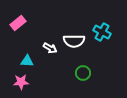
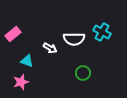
pink rectangle: moved 5 px left, 11 px down
white semicircle: moved 2 px up
cyan triangle: rotated 16 degrees clockwise
pink star: rotated 14 degrees counterclockwise
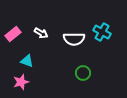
white arrow: moved 9 px left, 15 px up
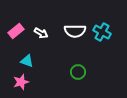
pink rectangle: moved 3 px right, 3 px up
white semicircle: moved 1 px right, 8 px up
green circle: moved 5 px left, 1 px up
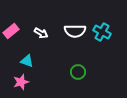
pink rectangle: moved 5 px left
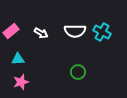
cyan triangle: moved 9 px left, 2 px up; rotated 24 degrees counterclockwise
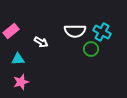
white arrow: moved 9 px down
green circle: moved 13 px right, 23 px up
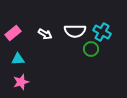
pink rectangle: moved 2 px right, 2 px down
white arrow: moved 4 px right, 8 px up
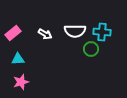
cyan cross: rotated 24 degrees counterclockwise
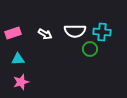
pink rectangle: rotated 21 degrees clockwise
green circle: moved 1 px left
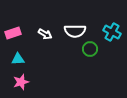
cyan cross: moved 10 px right; rotated 24 degrees clockwise
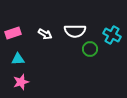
cyan cross: moved 3 px down
